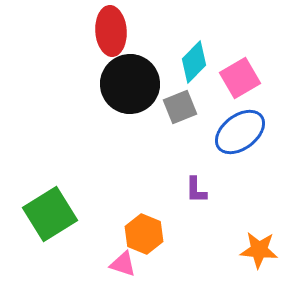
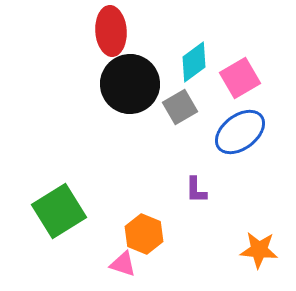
cyan diamond: rotated 9 degrees clockwise
gray square: rotated 8 degrees counterclockwise
green square: moved 9 px right, 3 px up
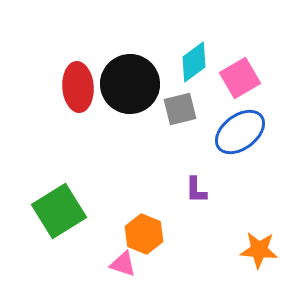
red ellipse: moved 33 px left, 56 px down
gray square: moved 2 px down; rotated 16 degrees clockwise
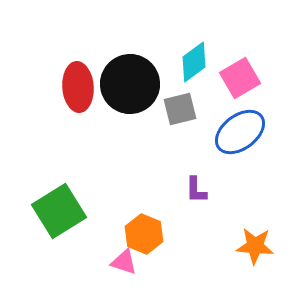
orange star: moved 4 px left, 4 px up
pink triangle: moved 1 px right, 2 px up
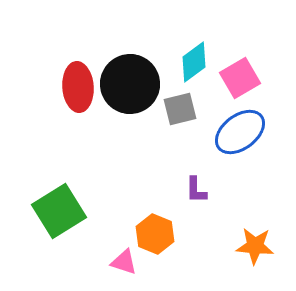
orange hexagon: moved 11 px right
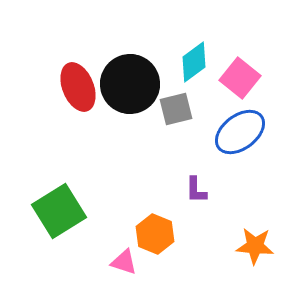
pink square: rotated 21 degrees counterclockwise
red ellipse: rotated 18 degrees counterclockwise
gray square: moved 4 px left
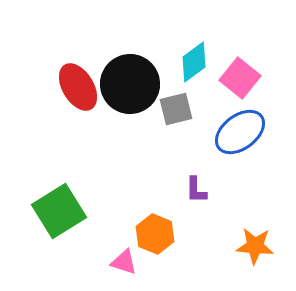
red ellipse: rotated 9 degrees counterclockwise
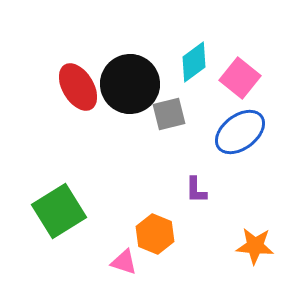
gray square: moved 7 px left, 5 px down
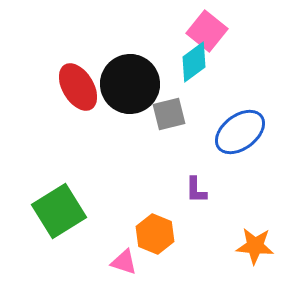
pink square: moved 33 px left, 47 px up
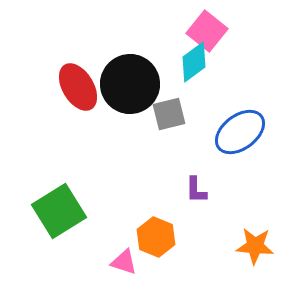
orange hexagon: moved 1 px right, 3 px down
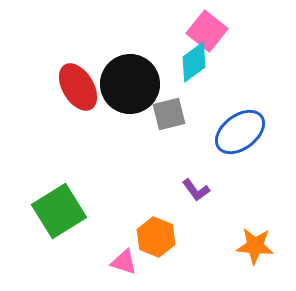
purple L-shape: rotated 36 degrees counterclockwise
